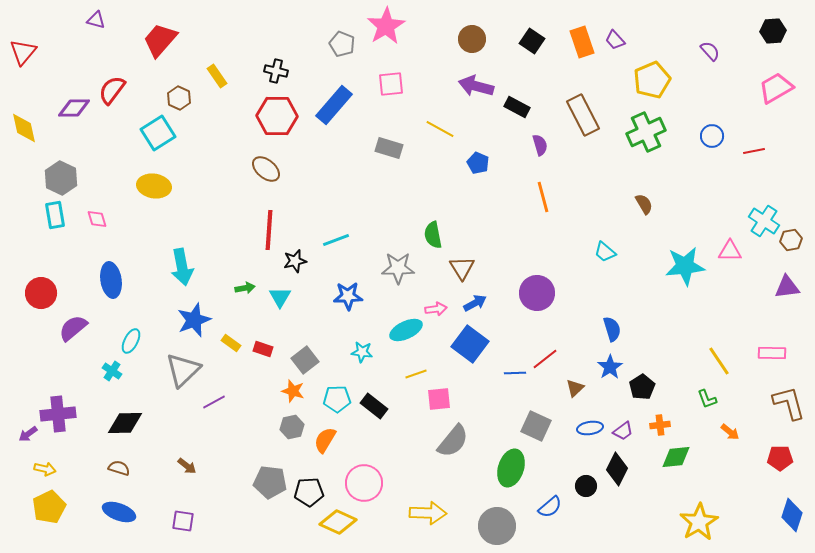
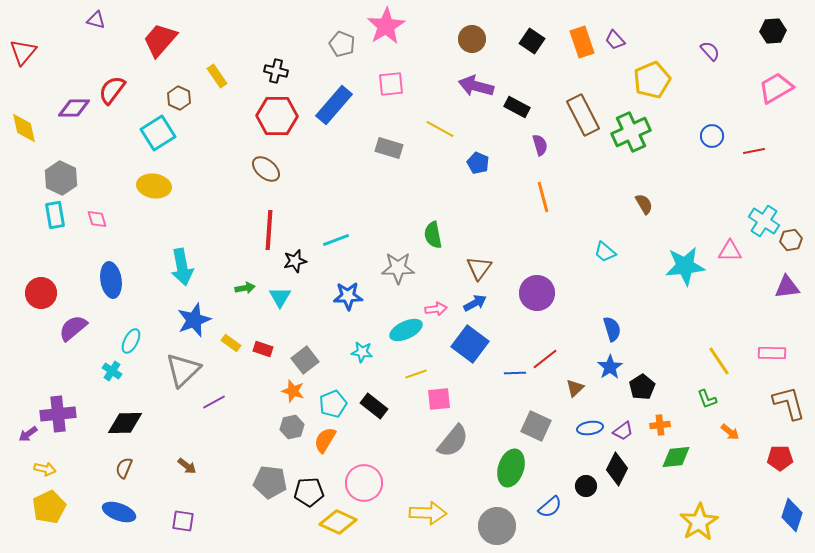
green cross at (646, 132): moved 15 px left
brown triangle at (462, 268): moved 17 px right; rotated 8 degrees clockwise
cyan pentagon at (337, 399): moved 4 px left, 5 px down; rotated 20 degrees counterclockwise
brown semicircle at (119, 468): moved 5 px right; rotated 85 degrees counterclockwise
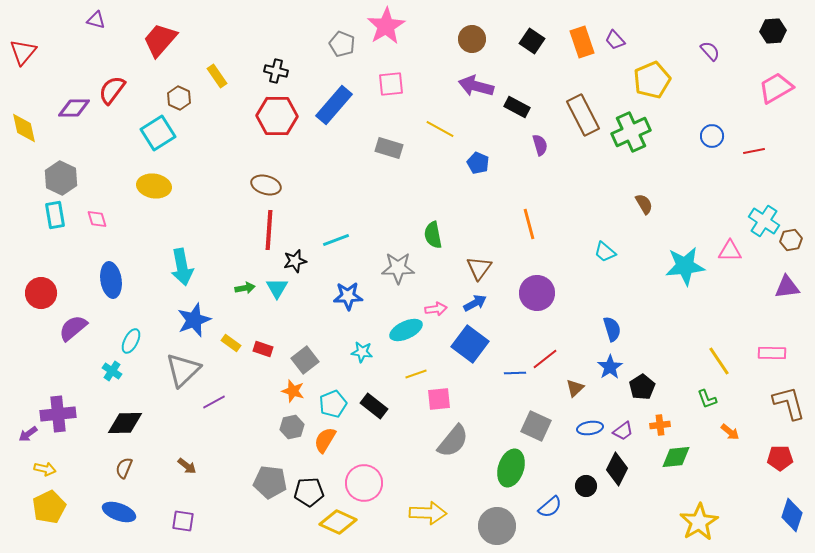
brown ellipse at (266, 169): moved 16 px down; rotated 24 degrees counterclockwise
orange line at (543, 197): moved 14 px left, 27 px down
cyan triangle at (280, 297): moved 3 px left, 9 px up
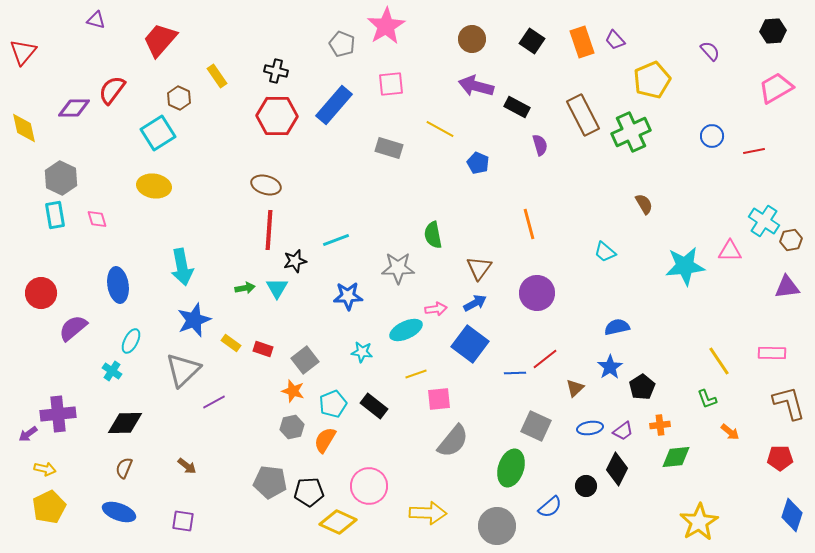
blue ellipse at (111, 280): moved 7 px right, 5 px down
blue semicircle at (612, 329): moved 5 px right, 2 px up; rotated 85 degrees counterclockwise
pink circle at (364, 483): moved 5 px right, 3 px down
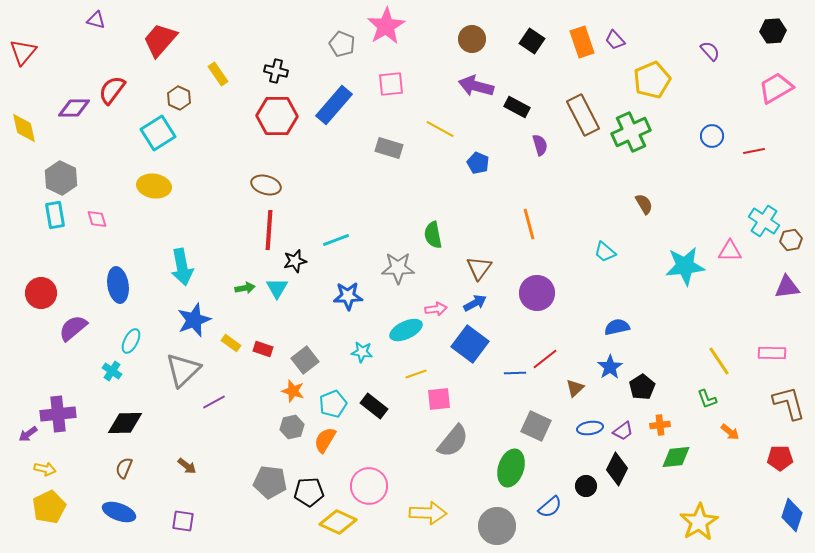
yellow rectangle at (217, 76): moved 1 px right, 2 px up
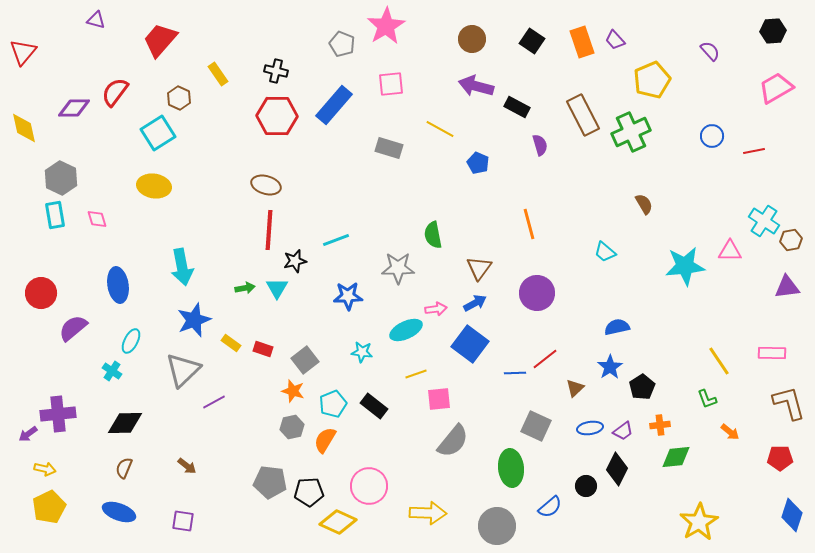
red semicircle at (112, 90): moved 3 px right, 2 px down
green ellipse at (511, 468): rotated 24 degrees counterclockwise
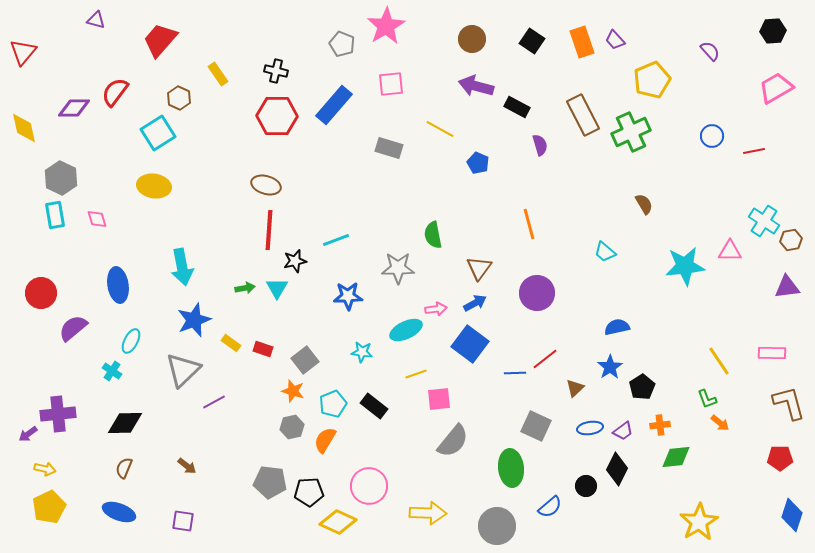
orange arrow at (730, 432): moved 10 px left, 9 px up
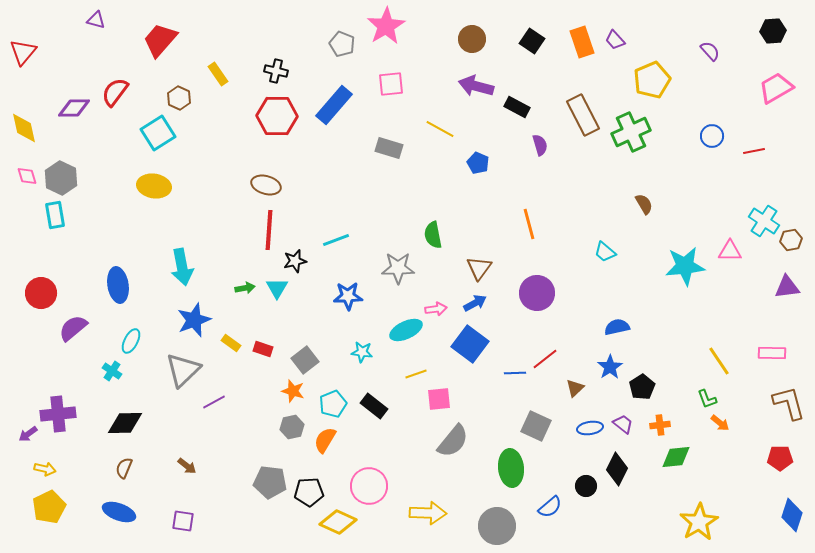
pink diamond at (97, 219): moved 70 px left, 43 px up
purple trapezoid at (623, 431): moved 7 px up; rotated 105 degrees counterclockwise
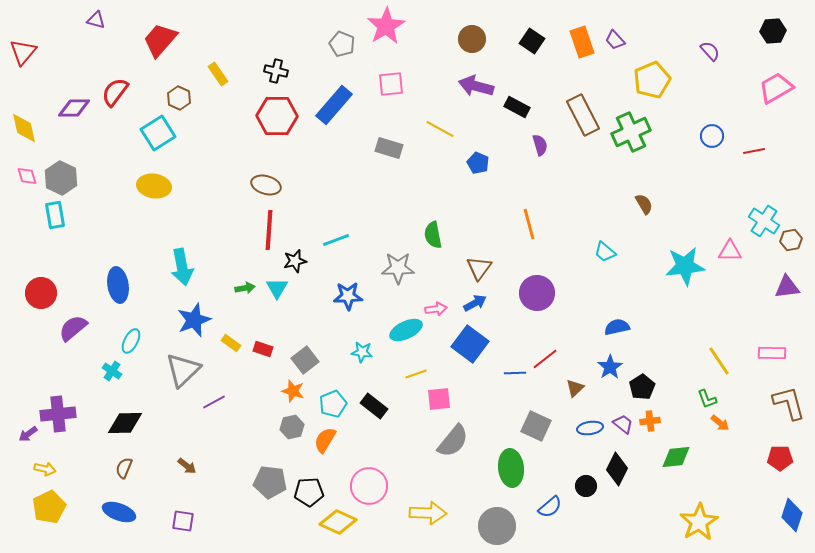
orange cross at (660, 425): moved 10 px left, 4 px up
